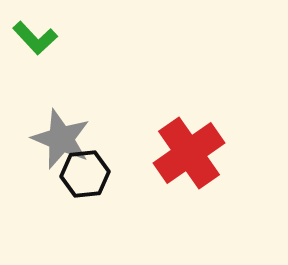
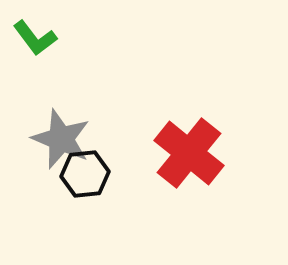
green L-shape: rotated 6 degrees clockwise
red cross: rotated 16 degrees counterclockwise
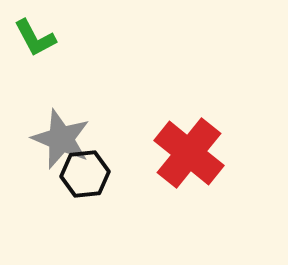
green L-shape: rotated 9 degrees clockwise
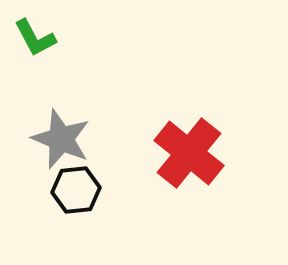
black hexagon: moved 9 px left, 16 px down
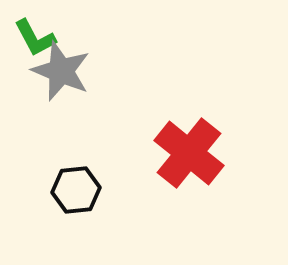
gray star: moved 68 px up
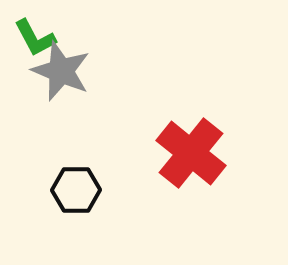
red cross: moved 2 px right
black hexagon: rotated 6 degrees clockwise
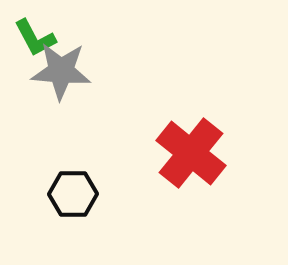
gray star: rotated 18 degrees counterclockwise
black hexagon: moved 3 px left, 4 px down
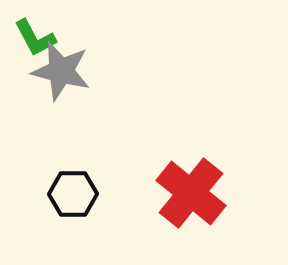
gray star: rotated 10 degrees clockwise
red cross: moved 40 px down
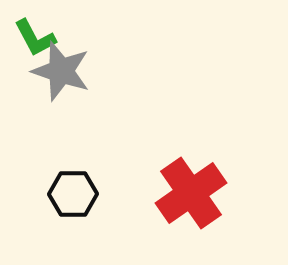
gray star: rotated 4 degrees clockwise
red cross: rotated 16 degrees clockwise
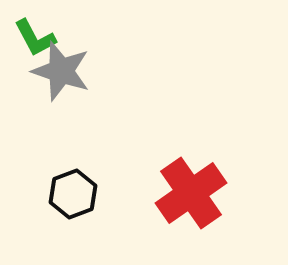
black hexagon: rotated 21 degrees counterclockwise
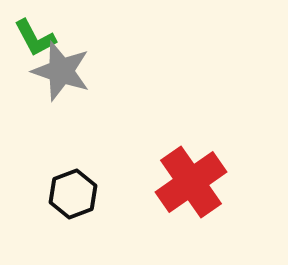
red cross: moved 11 px up
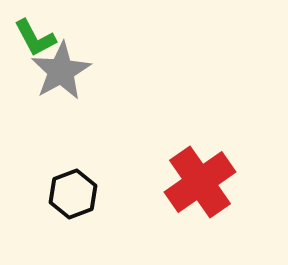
gray star: rotated 24 degrees clockwise
red cross: moved 9 px right
